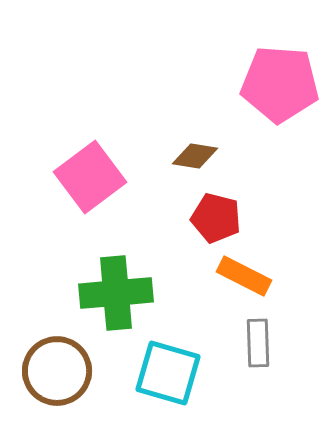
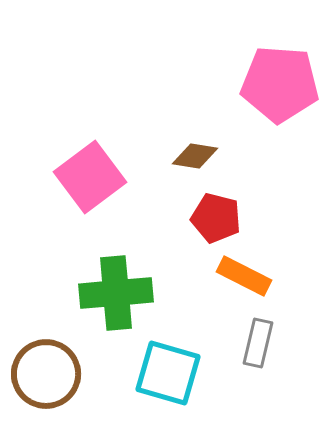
gray rectangle: rotated 15 degrees clockwise
brown circle: moved 11 px left, 3 px down
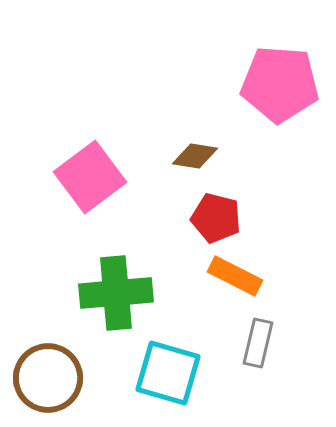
orange rectangle: moved 9 px left
brown circle: moved 2 px right, 4 px down
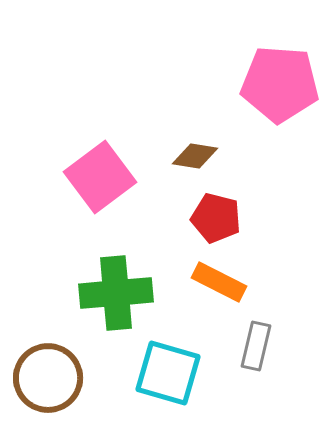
pink square: moved 10 px right
orange rectangle: moved 16 px left, 6 px down
gray rectangle: moved 2 px left, 3 px down
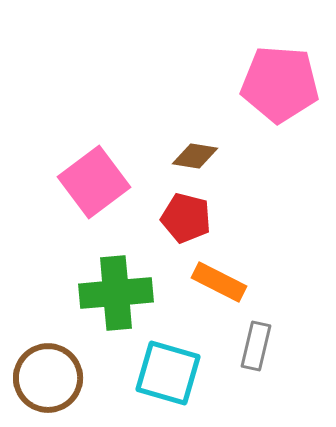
pink square: moved 6 px left, 5 px down
red pentagon: moved 30 px left
